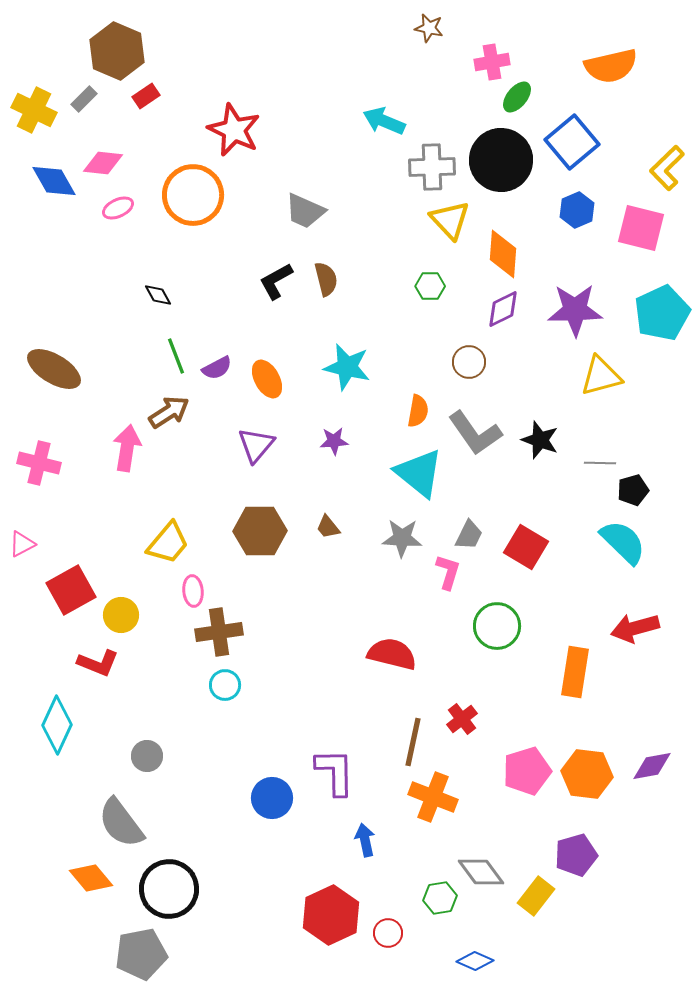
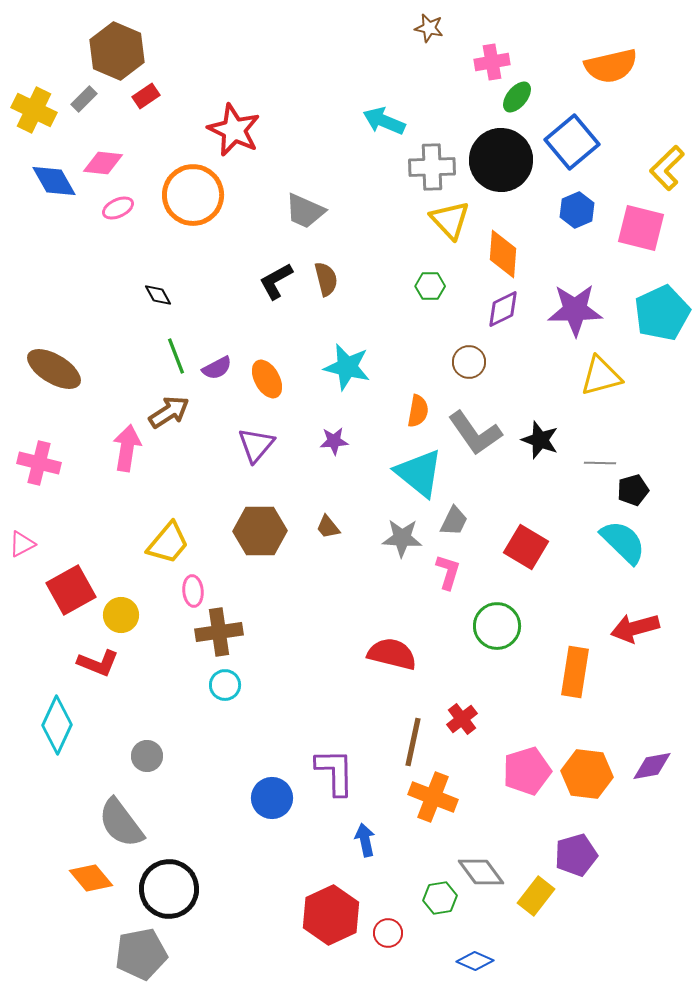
gray trapezoid at (469, 535): moved 15 px left, 14 px up
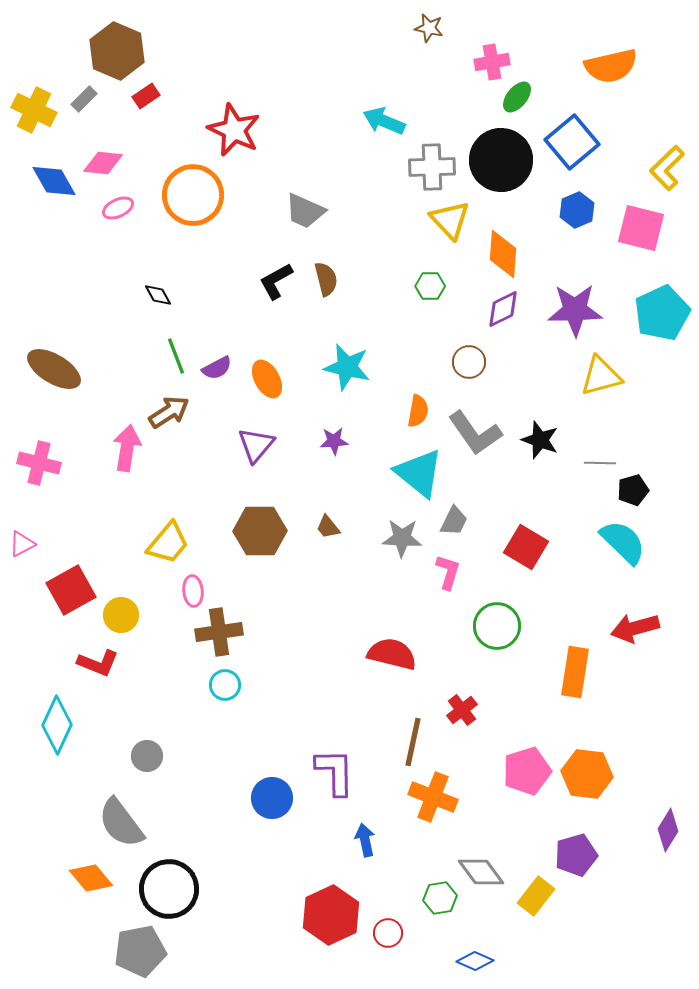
red cross at (462, 719): moved 9 px up
purple diamond at (652, 766): moved 16 px right, 64 px down; rotated 48 degrees counterclockwise
gray pentagon at (141, 954): moved 1 px left, 3 px up
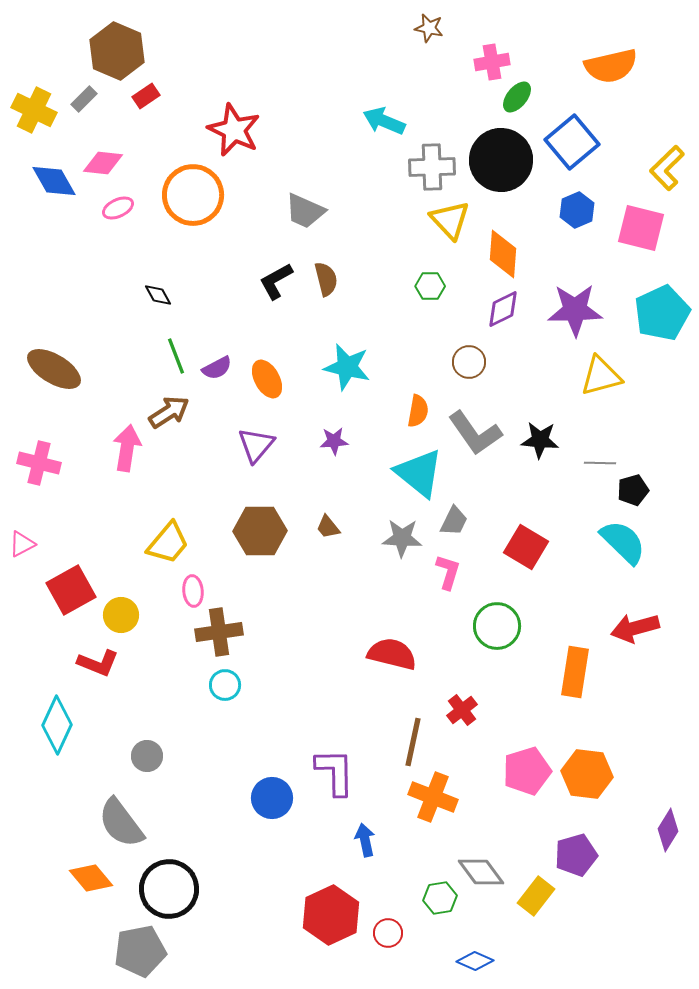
black star at (540, 440): rotated 15 degrees counterclockwise
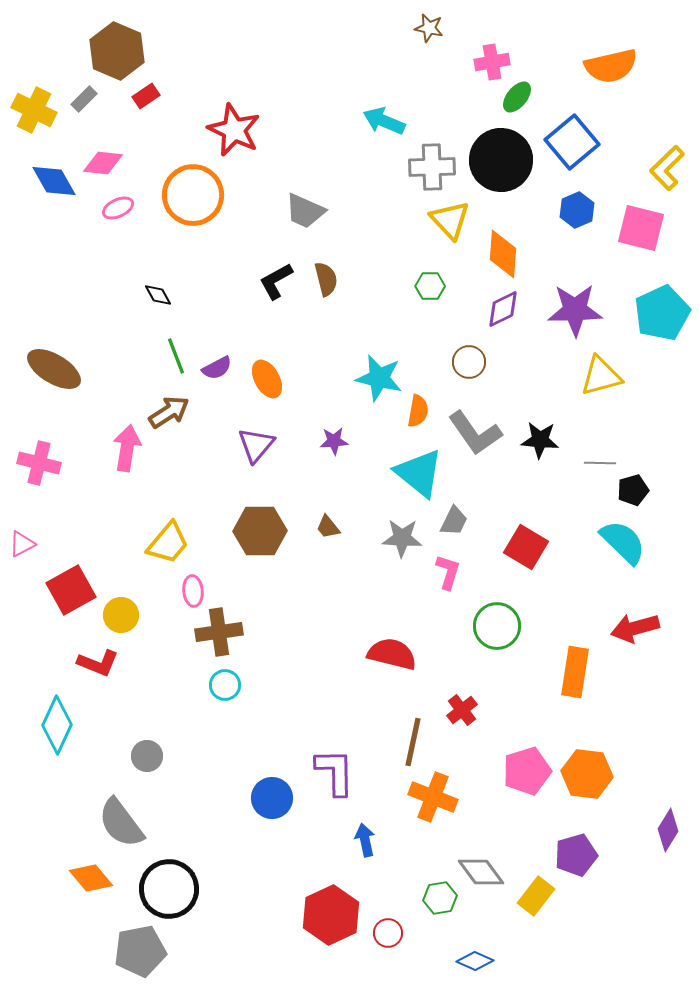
cyan star at (347, 367): moved 32 px right, 11 px down
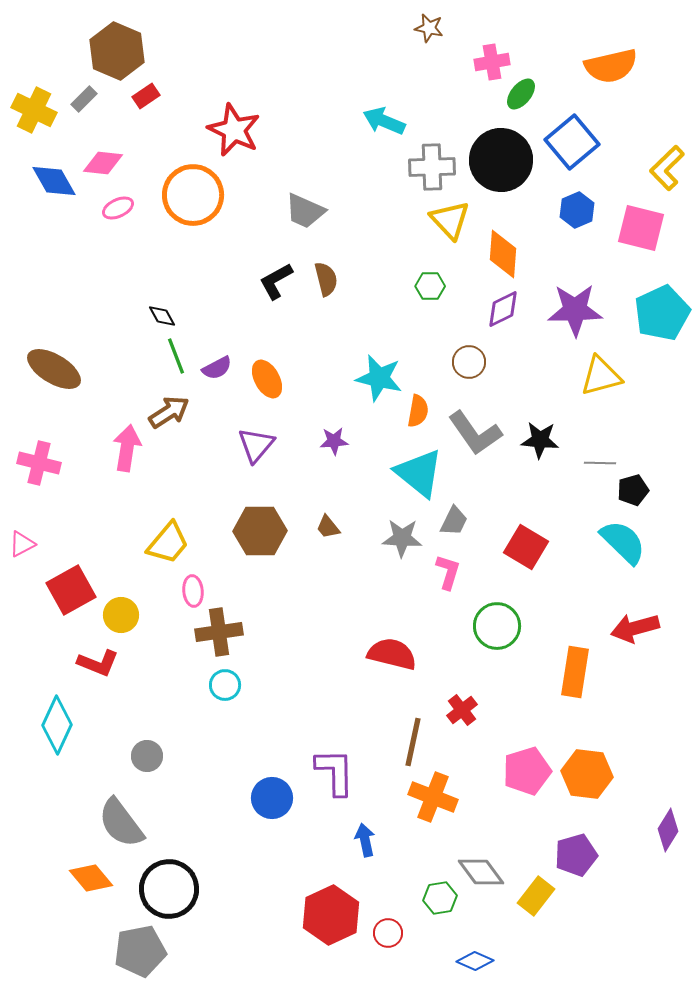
green ellipse at (517, 97): moved 4 px right, 3 px up
black diamond at (158, 295): moved 4 px right, 21 px down
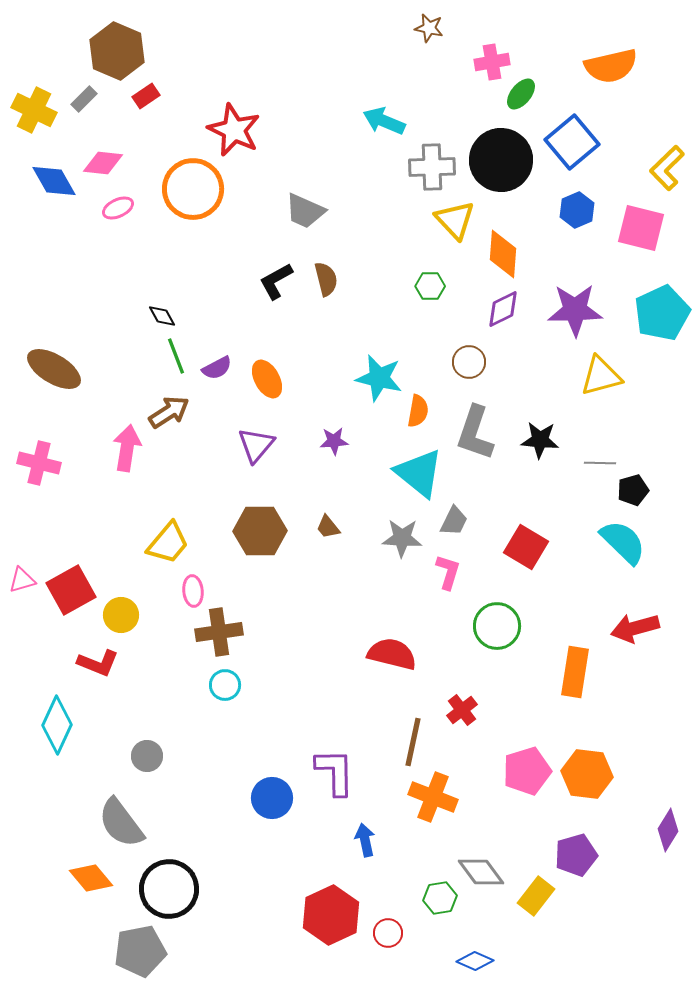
orange circle at (193, 195): moved 6 px up
yellow triangle at (450, 220): moved 5 px right
gray L-shape at (475, 433): rotated 54 degrees clockwise
pink triangle at (22, 544): moved 36 px down; rotated 12 degrees clockwise
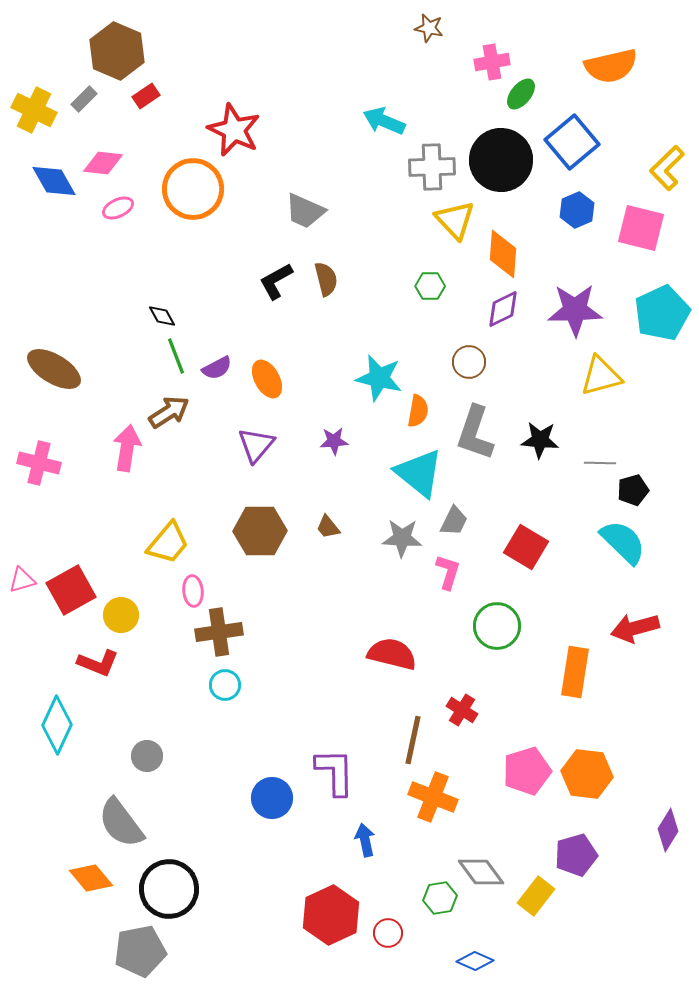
red cross at (462, 710): rotated 20 degrees counterclockwise
brown line at (413, 742): moved 2 px up
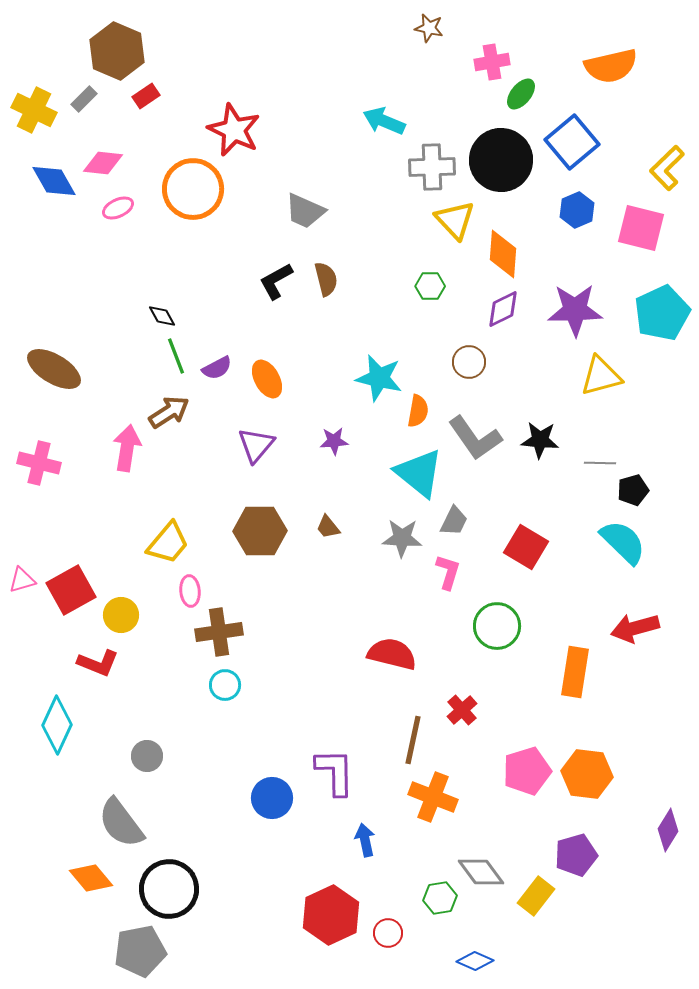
gray L-shape at (475, 433): moved 5 px down; rotated 54 degrees counterclockwise
pink ellipse at (193, 591): moved 3 px left
red cross at (462, 710): rotated 16 degrees clockwise
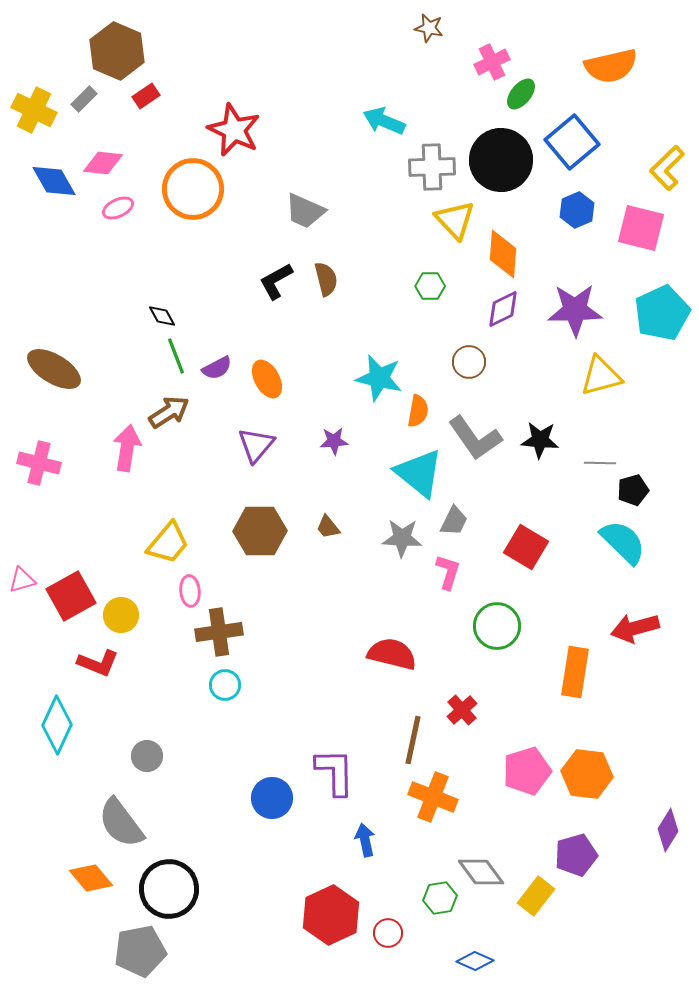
pink cross at (492, 62): rotated 16 degrees counterclockwise
red square at (71, 590): moved 6 px down
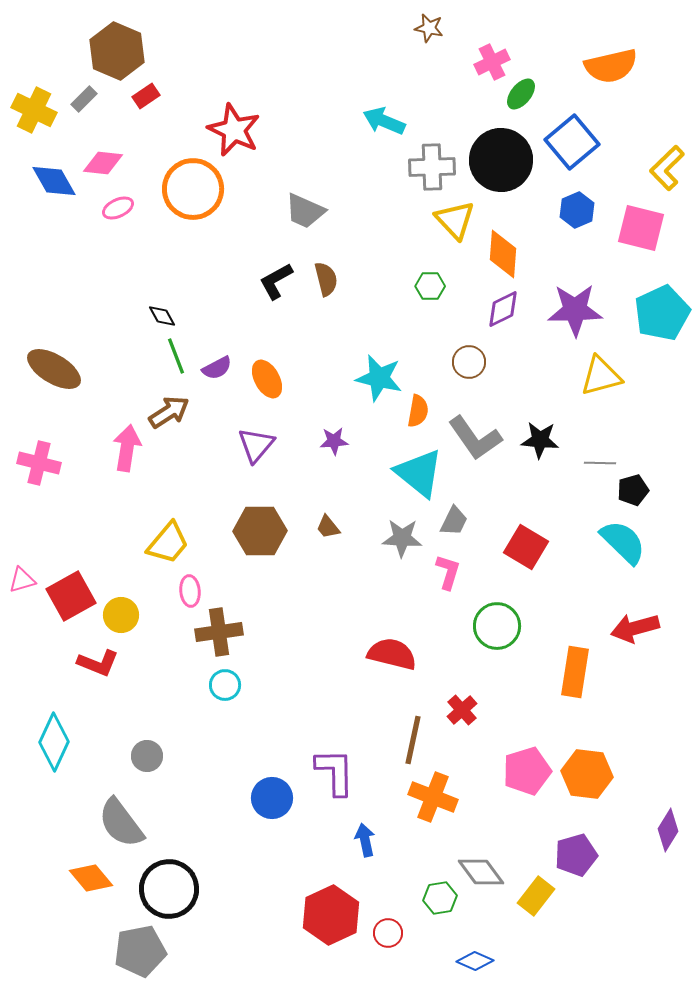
cyan diamond at (57, 725): moved 3 px left, 17 px down
